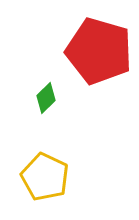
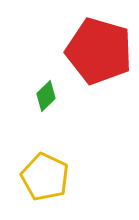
green diamond: moved 2 px up
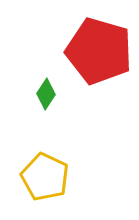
green diamond: moved 2 px up; rotated 12 degrees counterclockwise
